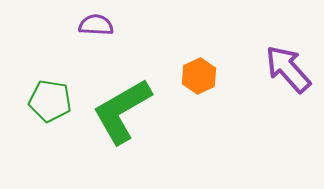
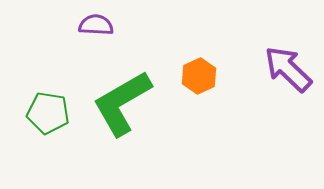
purple arrow: rotated 4 degrees counterclockwise
green pentagon: moved 2 px left, 12 px down
green L-shape: moved 8 px up
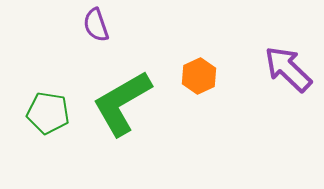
purple semicircle: rotated 112 degrees counterclockwise
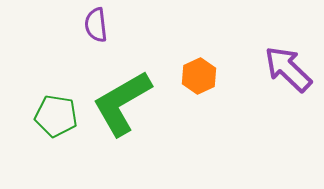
purple semicircle: rotated 12 degrees clockwise
green pentagon: moved 8 px right, 3 px down
